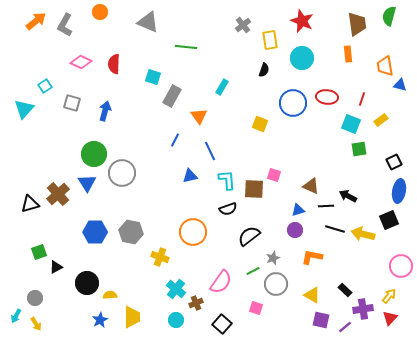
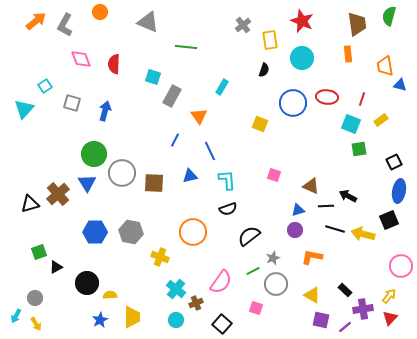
pink diamond at (81, 62): moved 3 px up; rotated 45 degrees clockwise
brown square at (254, 189): moved 100 px left, 6 px up
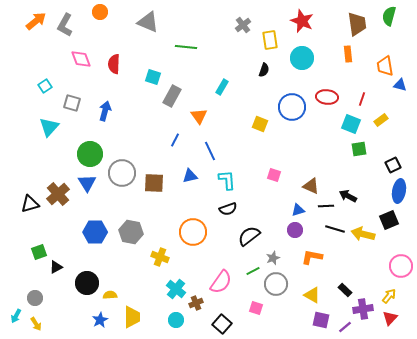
blue circle at (293, 103): moved 1 px left, 4 px down
cyan triangle at (24, 109): moved 25 px right, 18 px down
green circle at (94, 154): moved 4 px left
black square at (394, 162): moved 1 px left, 3 px down
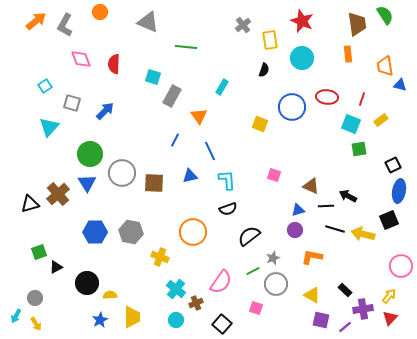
green semicircle at (389, 16): moved 4 px left, 1 px up; rotated 132 degrees clockwise
blue arrow at (105, 111): rotated 30 degrees clockwise
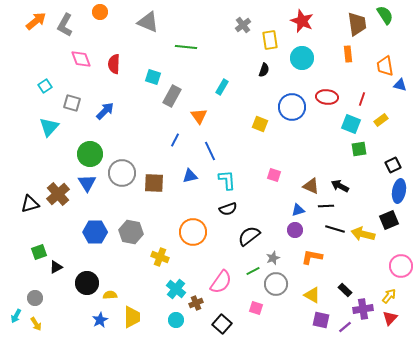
black arrow at (348, 196): moved 8 px left, 10 px up
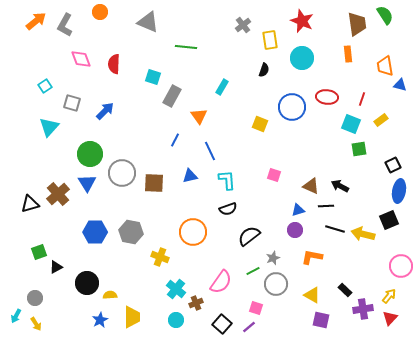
purple line at (345, 327): moved 96 px left
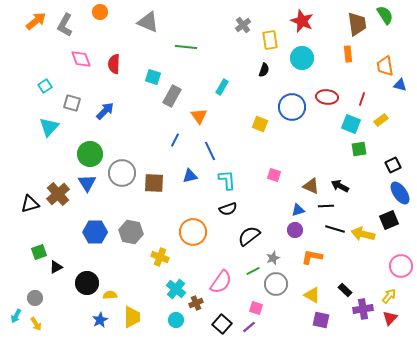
blue ellipse at (399, 191): moved 1 px right, 2 px down; rotated 45 degrees counterclockwise
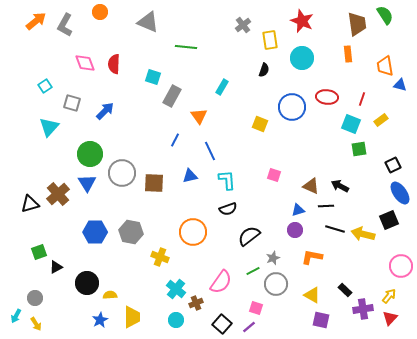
pink diamond at (81, 59): moved 4 px right, 4 px down
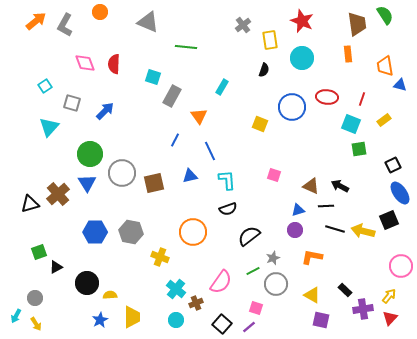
yellow rectangle at (381, 120): moved 3 px right
brown square at (154, 183): rotated 15 degrees counterclockwise
yellow arrow at (363, 234): moved 3 px up
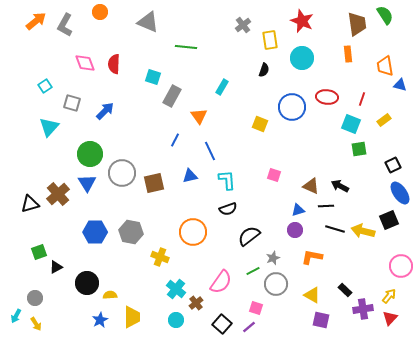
brown cross at (196, 303): rotated 16 degrees counterclockwise
